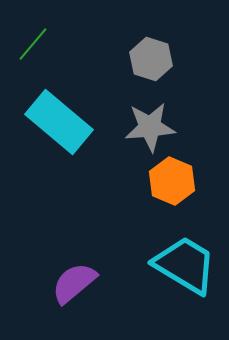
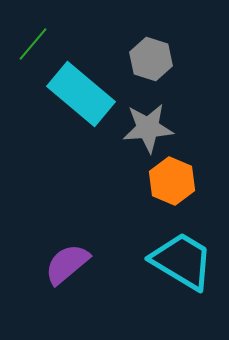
cyan rectangle: moved 22 px right, 28 px up
gray star: moved 2 px left, 1 px down
cyan trapezoid: moved 3 px left, 4 px up
purple semicircle: moved 7 px left, 19 px up
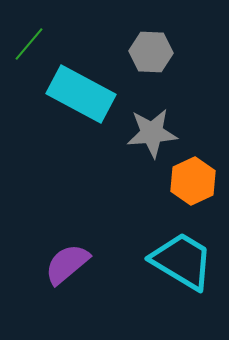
green line: moved 4 px left
gray hexagon: moved 7 px up; rotated 15 degrees counterclockwise
cyan rectangle: rotated 12 degrees counterclockwise
gray star: moved 4 px right, 5 px down
orange hexagon: moved 21 px right; rotated 12 degrees clockwise
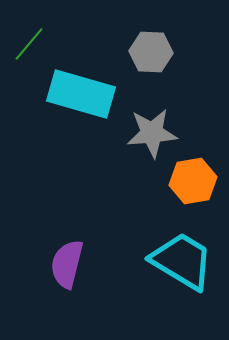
cyan rectangle: rotated 12 degrees counterclockwise
orange hexagon: rotated 15 degrees clockwise
purple semicircle: rotated 36 degrees counterclockwise
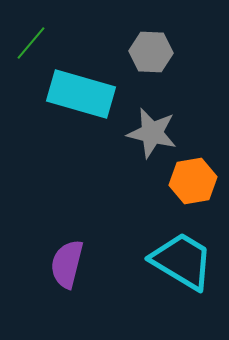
green line: moved 2 px right, 1 px up
gray star: rotated 18 degrees clockwise
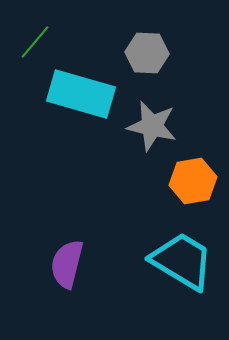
green line: moved 4 px right, 1 px up
gray hexagon: moved 4 px left, 1 px down
gray star: moved 7 px up
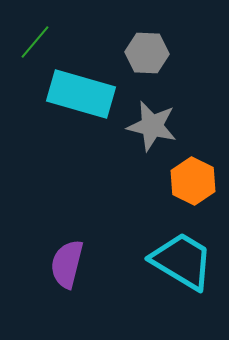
orange hexagon: rotated 24 degrees counterclockwise
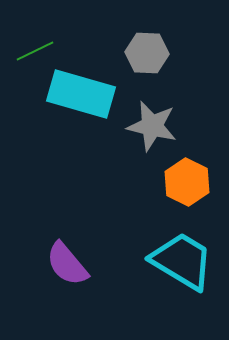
green line: moved 9 px down; rotated 24 degrees clockwise
orange hexagon: moved 6 px left, 1 px down
purple semicircle: rotated 54 degrees counterclockwise
